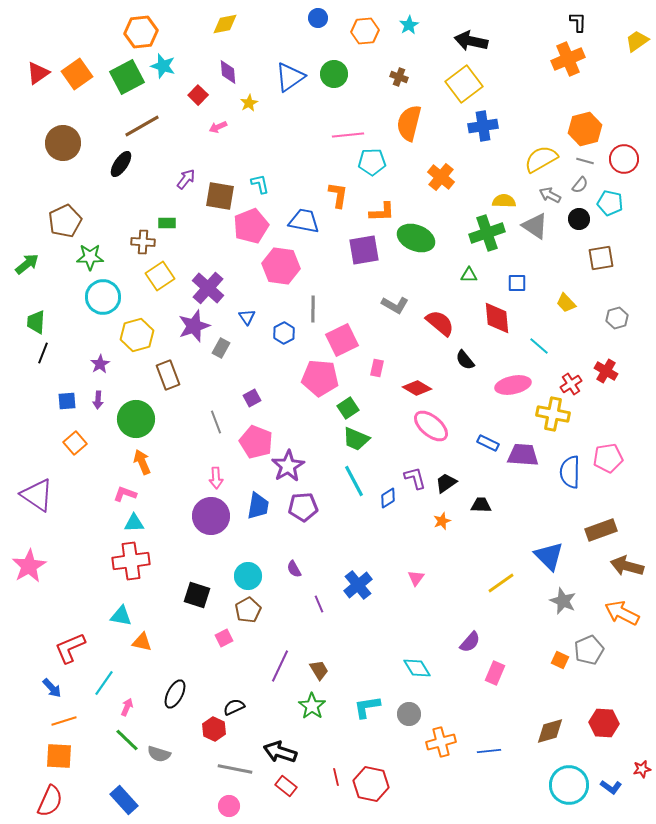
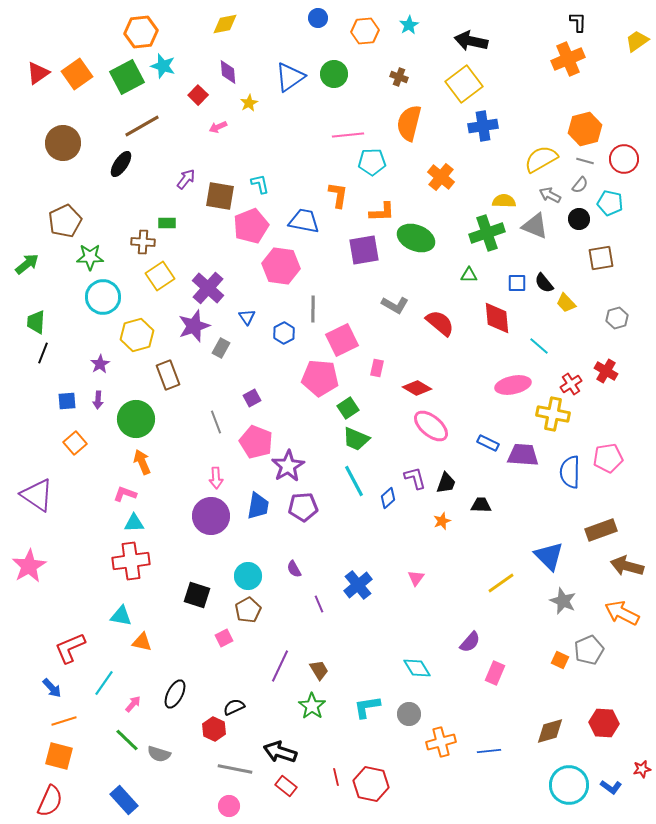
gray triangle at (535, 226): rotated 12 degrees counterclockwise
black semicircle at (465, 360): moved 79 px right, 77 px up
black trapezoid at (446, 483): rotated 145 degrees clockwise
blue diamond at (388, 498): rotated 10 degrees counterclockwise
pink arrow at (127, 707): moved 6 px right, 3 px up; rotated 18 degrees clockwise
orange square at (59, 756): rotated 12 degrees clockwise
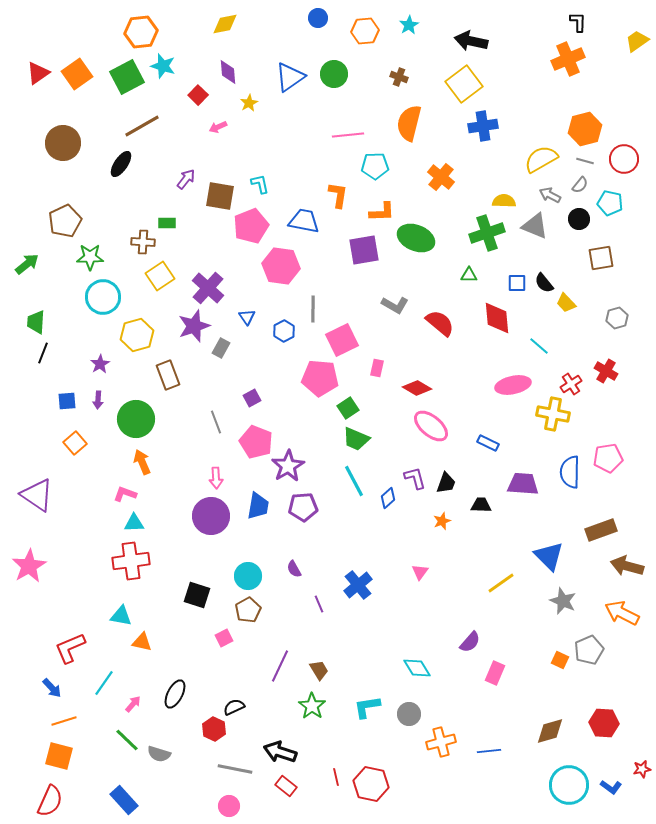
cyan pentagon at (372, 162): moved 3 px right, 4 px down
blue hexagon at (284, 333): moved 2 px up
purple trapezoid at (523, 455): moved 29 px down
pink triangle at (416, 578): moved 4 px right, 6 px up
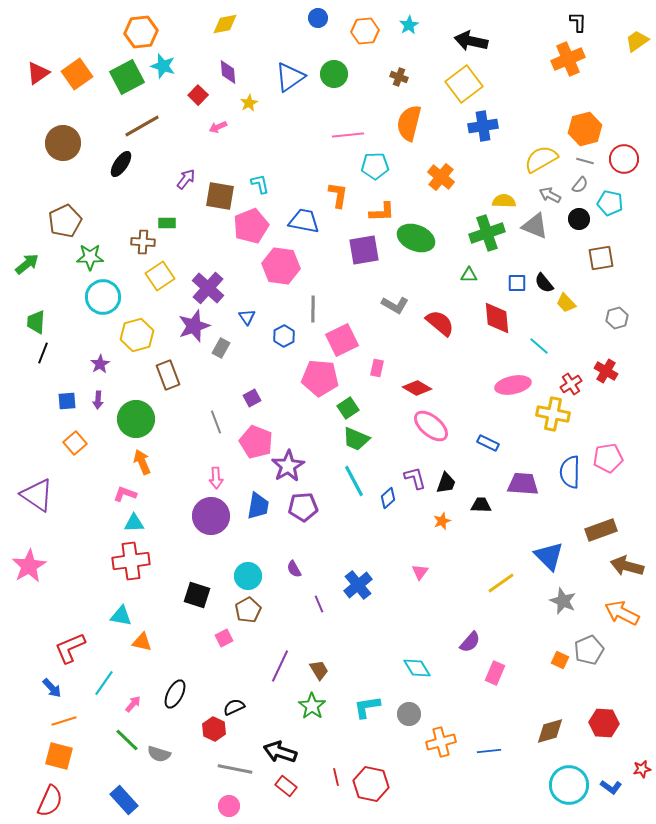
blue hexagon at (284, 331): moved 5 px down
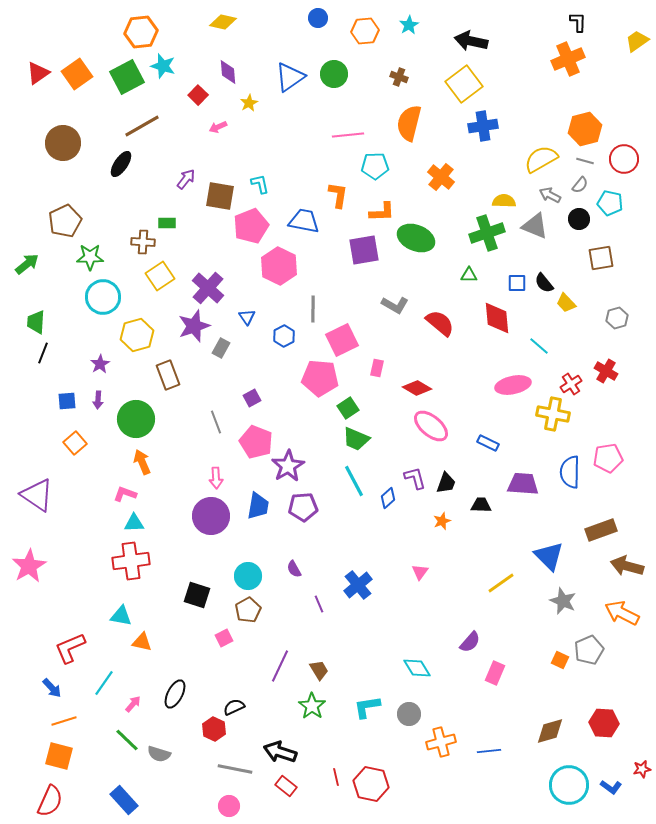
yellow diamond at (225, 24): moved 2 px left, 2 px up; rotated 24 degrees clockwise
pink hexagon at (281, 266): moved 2 px left; rotated 18 degrees clockwise
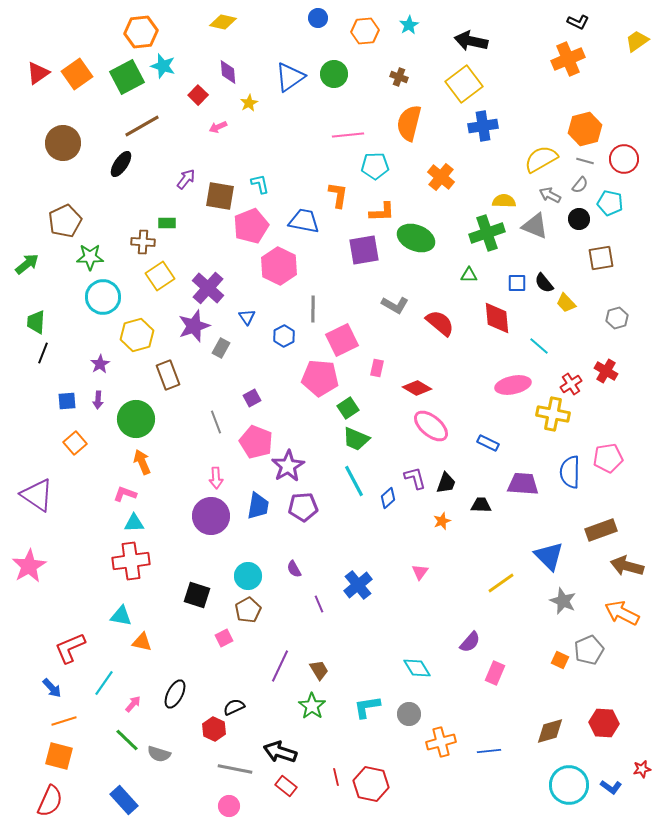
black L-shape at (578, 22): rotated 115 degrees clockwise
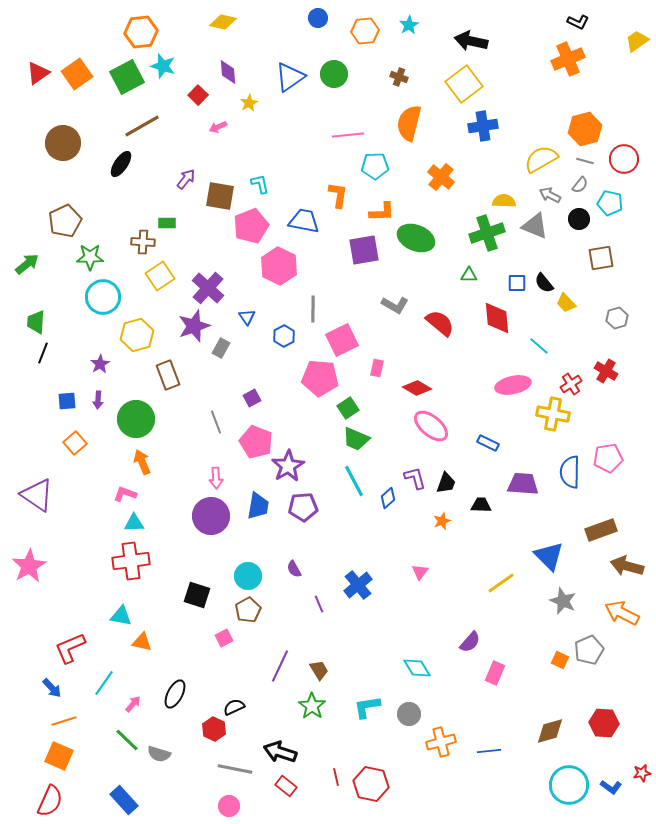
orange square at (59, 756): rotated 8 degrees clockwise
red star at (642, 769): moved 4 px down
